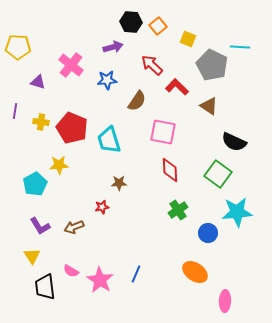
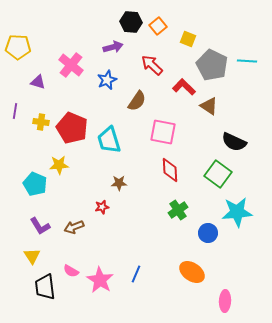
cyan line: moved 7 px right, 14 px down
blue star: rotated 18 degrees counterclockwise
red L-shape: moved 7 px right
cyan pentagon: rotated 20 degrees counterclockwise
orange ellipse: moved 3 px left
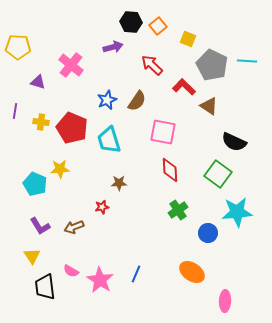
blue star: moved 20 px down
yellow star: moved 1 px right, 4 px down
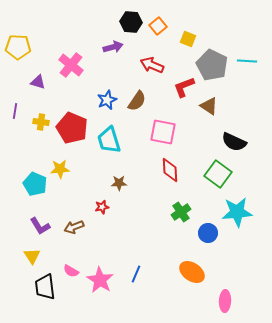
red arrow: rotated 20 degrees counterclockwise
red L-shape: rotated 65 degrees counterclockwise
green cross: moved 3 px right, 2 px down
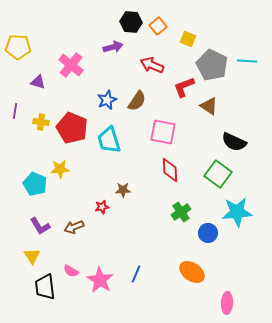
brown star: moved 4 px right, 7 px down
pink ellipse: moved 2 px right, 2 px down
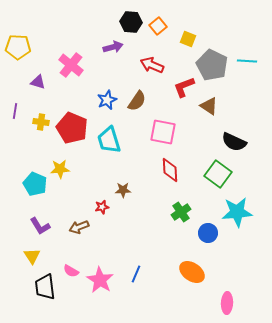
brown arrow: moved 5 px right
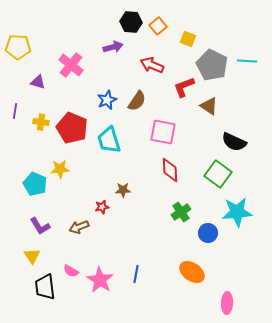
blue line: rotated 12 degrees counterclockwise
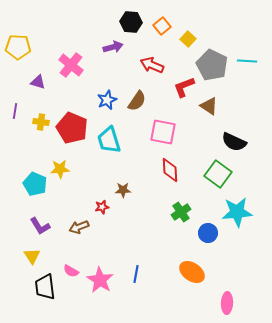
orange square: moved 4 px right
yellow square: rotated 21 degrees clockwise
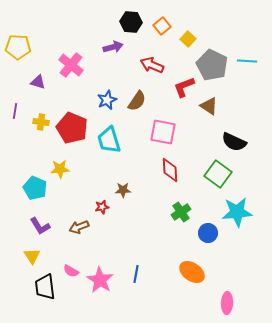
cyan pentagon: moved 4 px down
